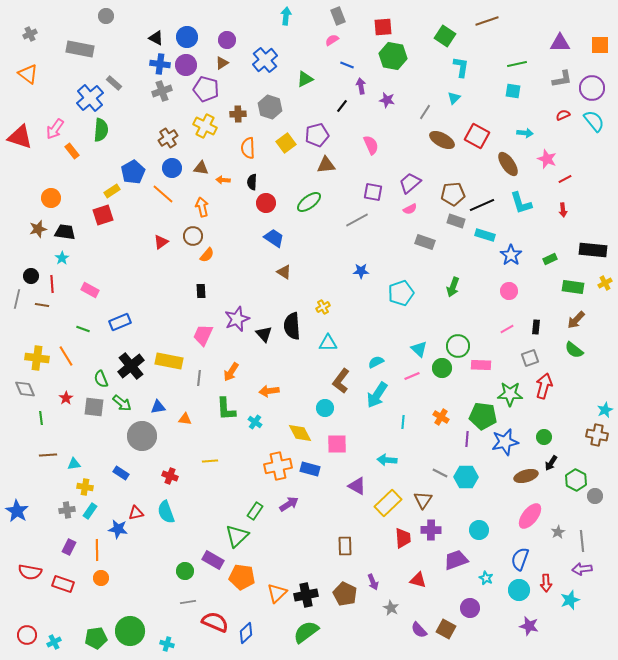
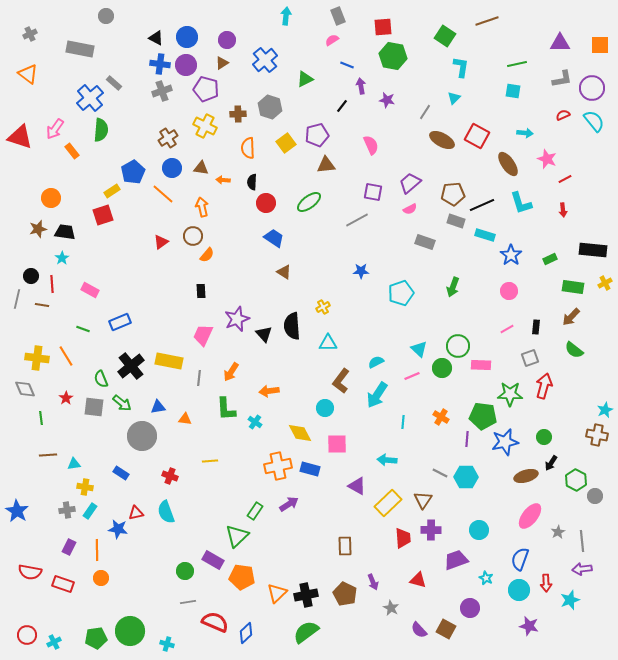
brown arrow at (576, 320): moved 5 px left, 3 px up
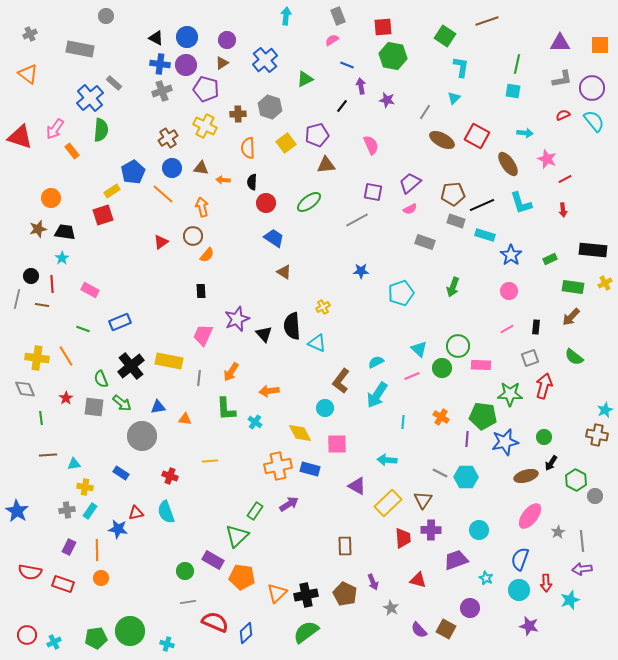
green line at (517, 64): rotated 66 degrees counterclockwise
cyan triangle at (328, 343): moved 11 px left; rotated 24 degrees clockwise
green semicircle at (574, 350): moved 7 px down
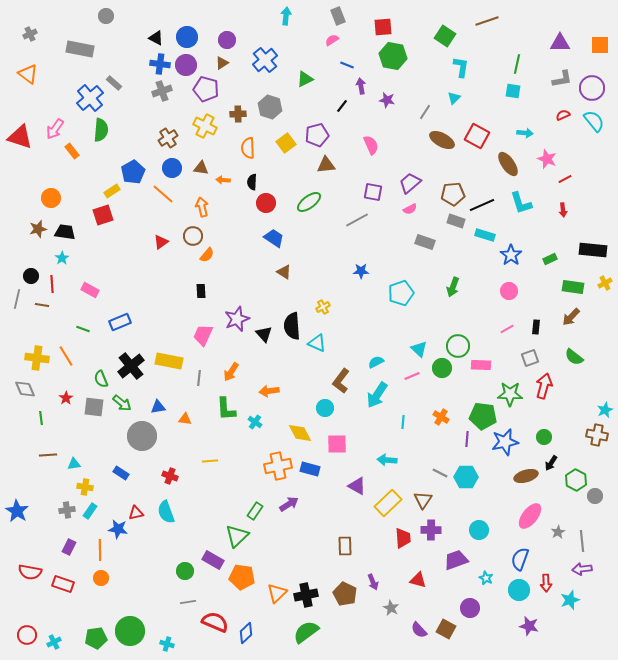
orange line at (97, 550): moved 3 px right
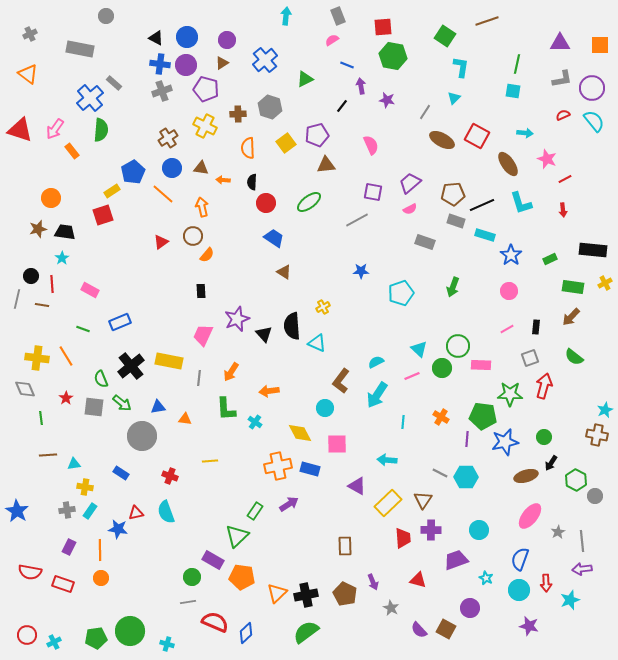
red triangle at (20, 137): moved 7 px up
green circle at (185, 571): moved 7 px right, 6 px down
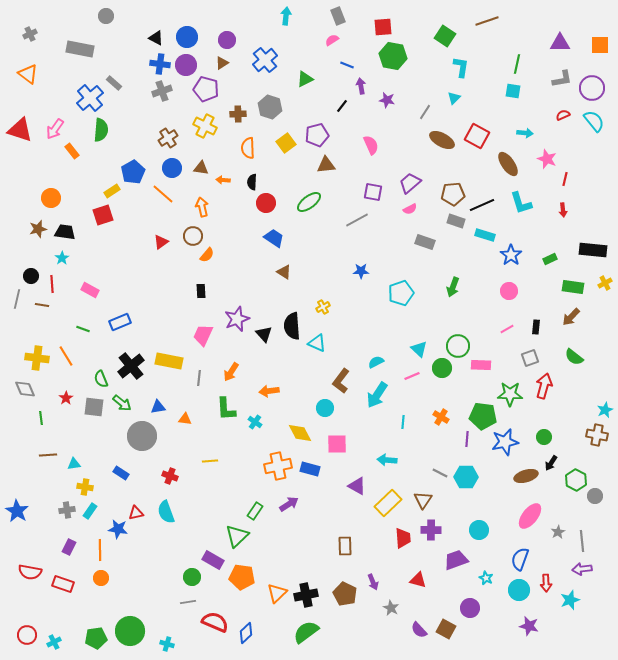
red line at (565, 179): rotated 48 degrees counterclockwise
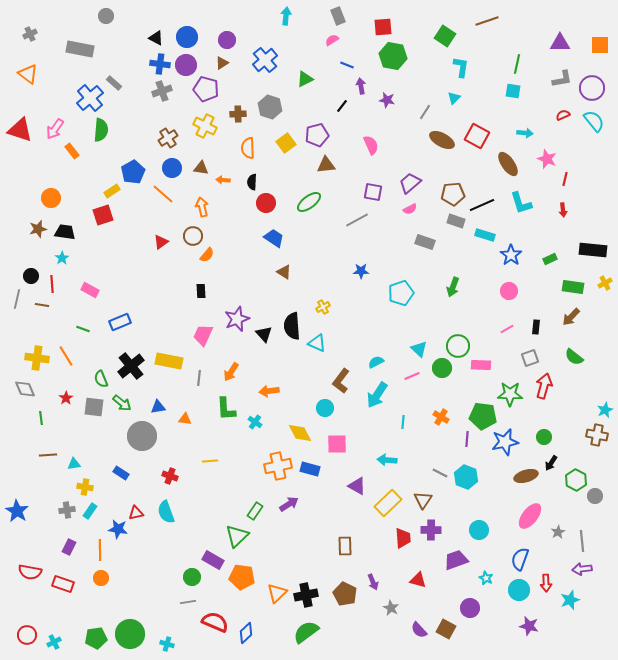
cyan hexagon at (466, 477): rotated 20 degrees clockwise
green circle at (130, 631): moved 3 px down
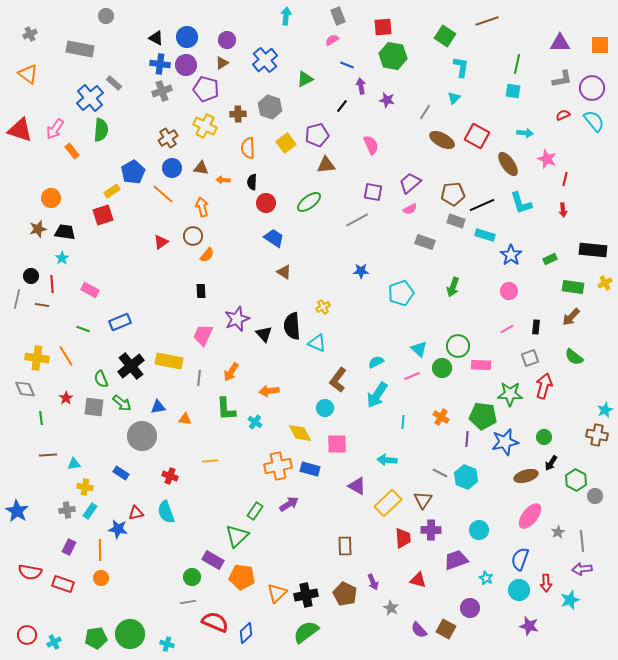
brown L-shape at (341, 381): moved 3 px left, 1 px up
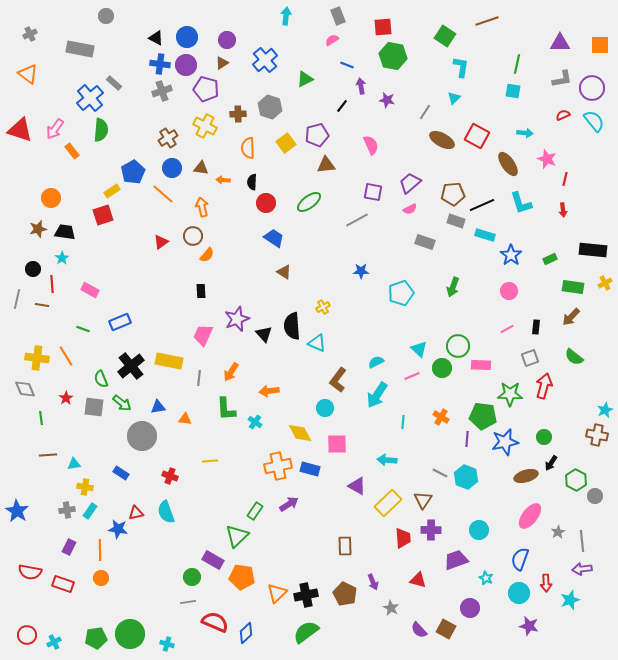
black circle at (31, 276): moved 2 px right, 7 px up
cyan circle at (519, 590): moved 3 px down
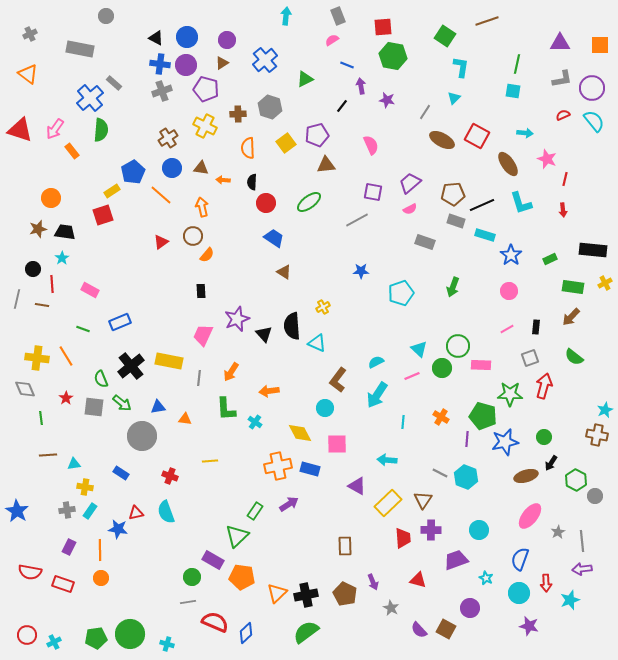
orange line at (163, 194): moved 2 px left, 1 px down
green pentagon at (483, 416): rotated 8 degrees clockwise
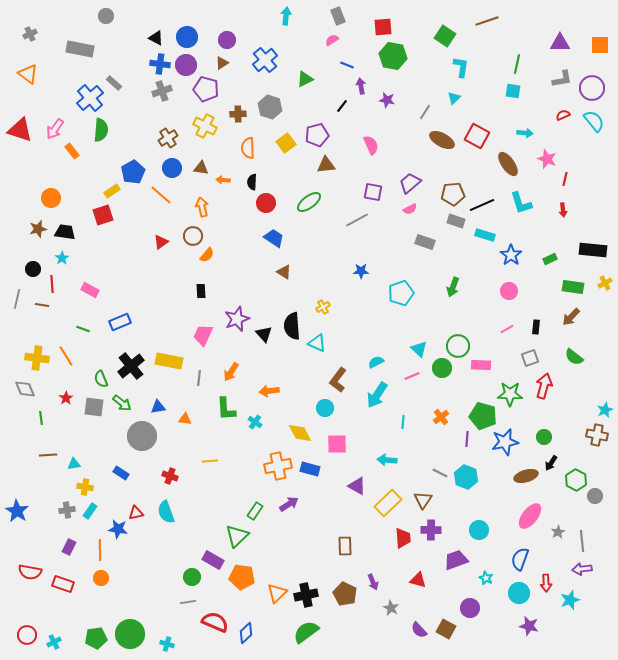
orange cross at (441, 417): rotated 21 degrees clockwise
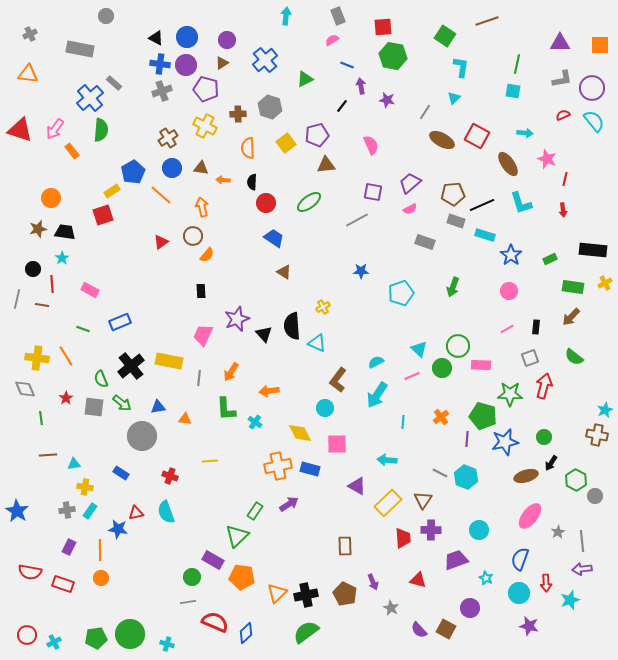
orange triangle at (28, 74): rotated 30 degrees counterclockwise
